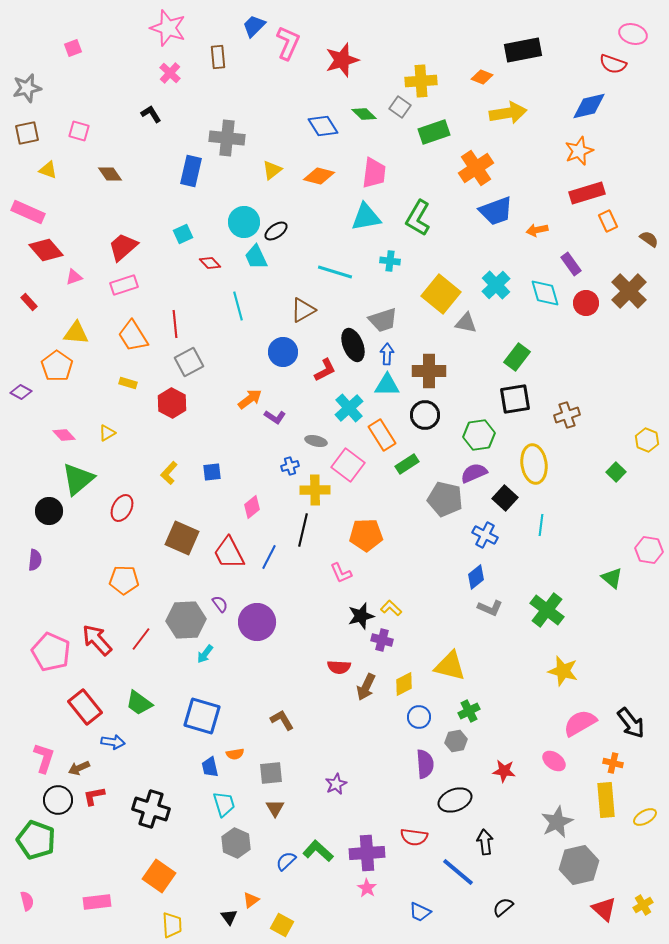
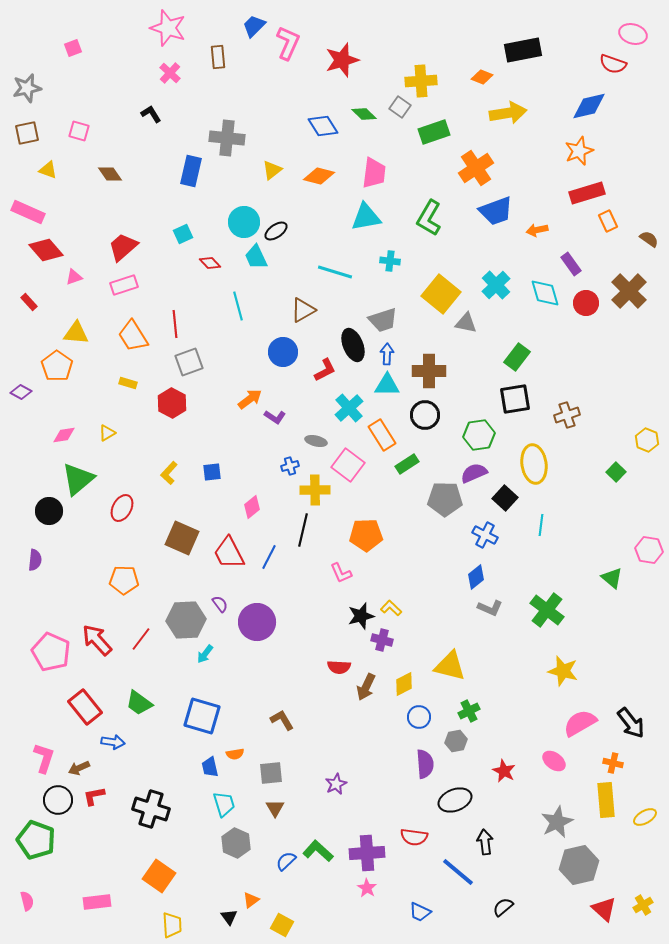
green L-shape at (418, 218): moved 11 px right
gray square at (189, 362): rotated 8 degrees clockwise
pink diamond at (64, 435): rotated 55 degrees counterclockwise
gray pentagon at (445, 499): rotated 12 degrees counterclockwise
red star at (504, 771): rotated 20 degrees clockwise
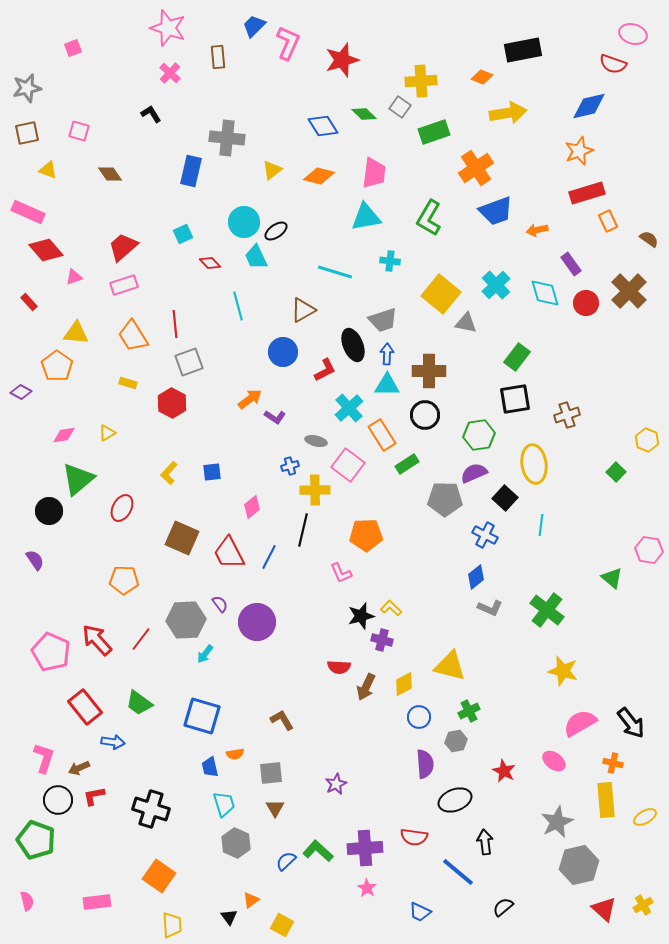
purple semicircle at (35, 560): rotated 40 degrees counterclockwise
purple cross at (367, 853): moved 2 px left, 5 px up
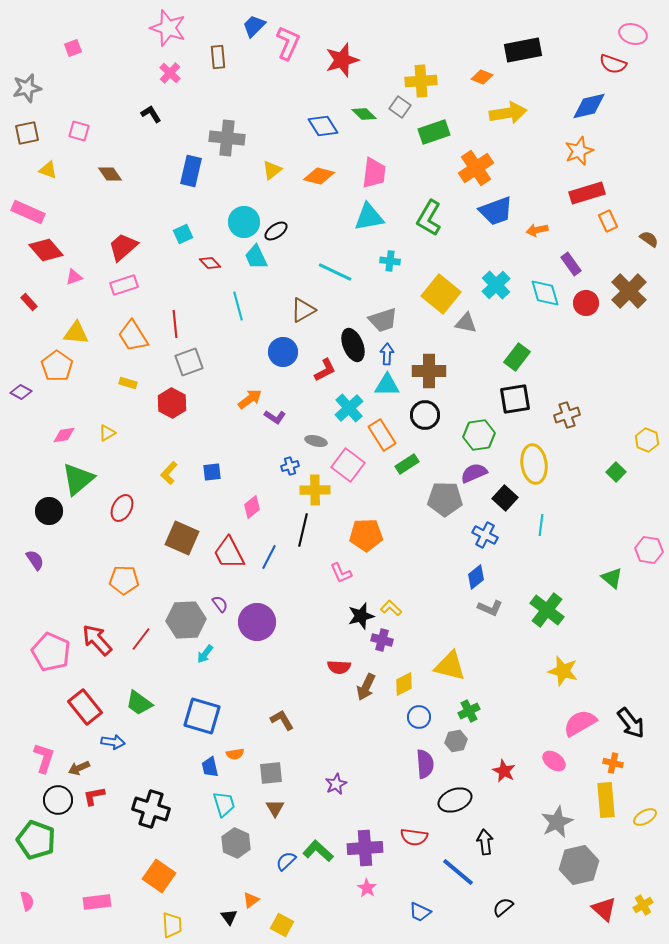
cyan triangle at (366, 217): moved 3 px right
cyan line at (335, 272): rotated 8 degrees clockwise
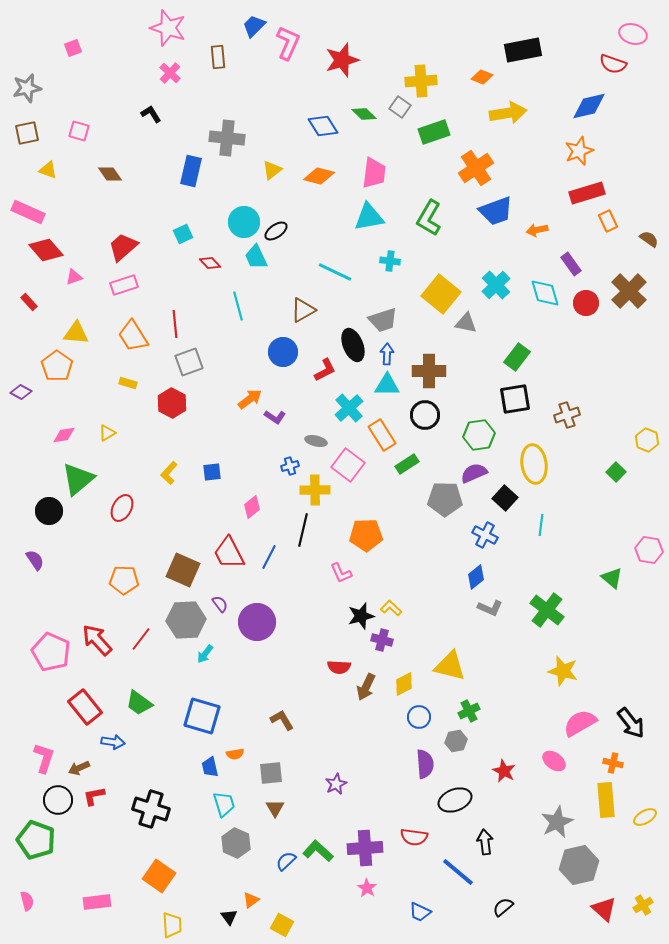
brown square at (182, 538): moved 1 px right, 32 px down
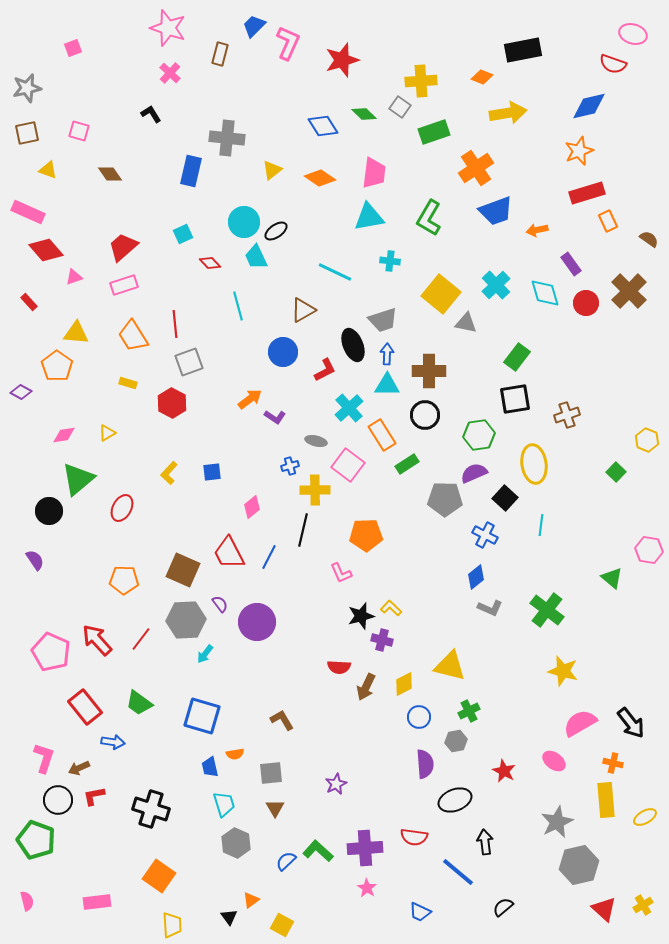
brown rectangle at (218, 57): moved 2 px right, 3 px up; rotated 20 degrees clockwise
orange diamond at (319, 176): moved 1 px right, 2 px down; rotated 20 degrees clockwise
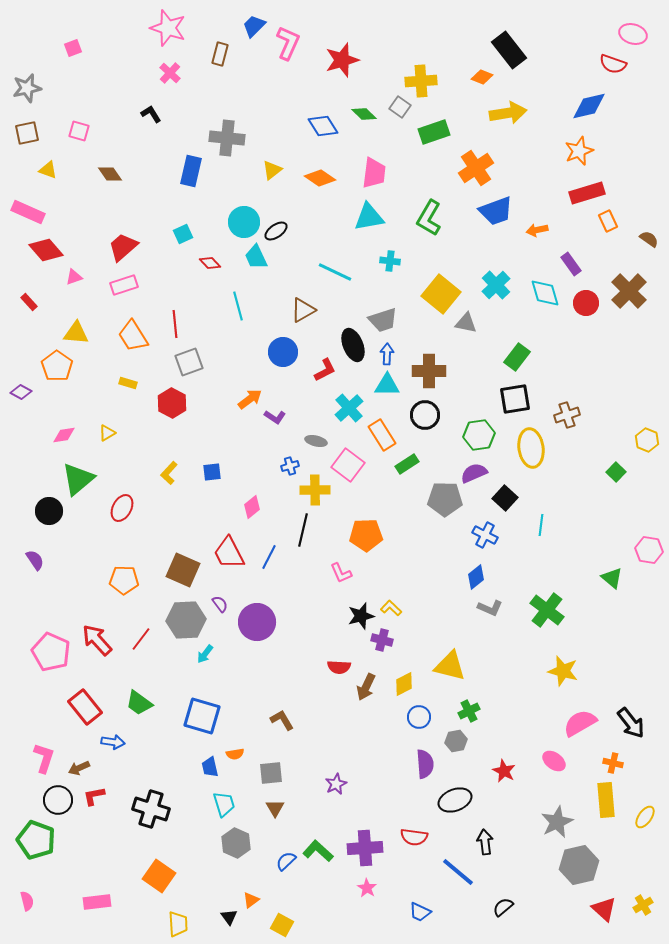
black rectangle at (523, 50): moved 14 px left; rotated 63 degrees clockwise
yellow ellipse at (534, 464): moved 3 px left, 16 px up
yellow ellipse at (645, 817): rotated 25 degrees counterclockwise
yellow trapezoid at (172, 925): moved 6 px right, 1 px up
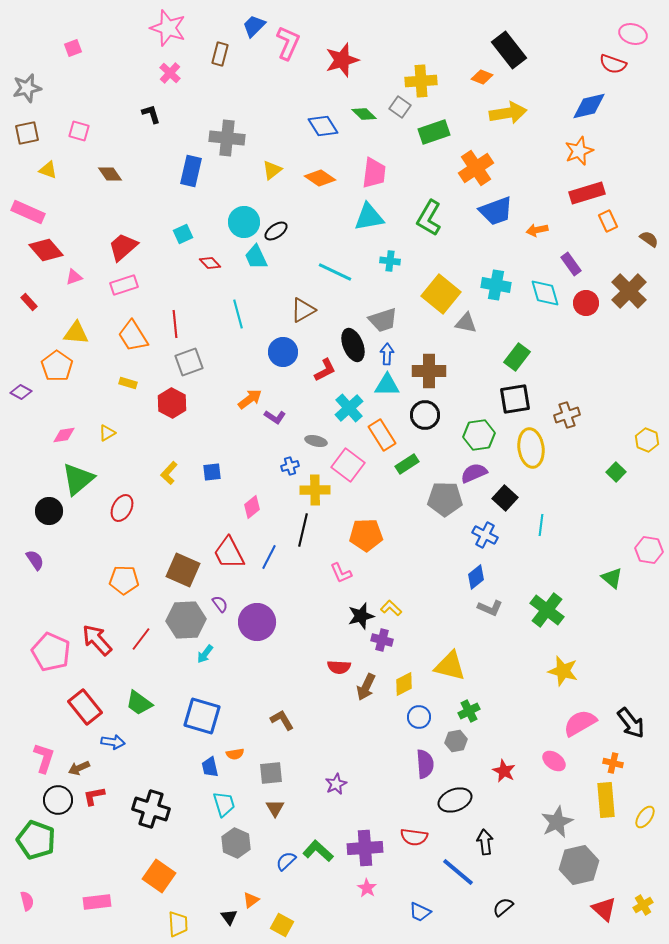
black L-shape at (151, 114): rotated 15 degrees clockwise
cyan cross at (496, 285): rotated 36 degrees counterclockwise
cyan line at (238, 306): moved 8 px down
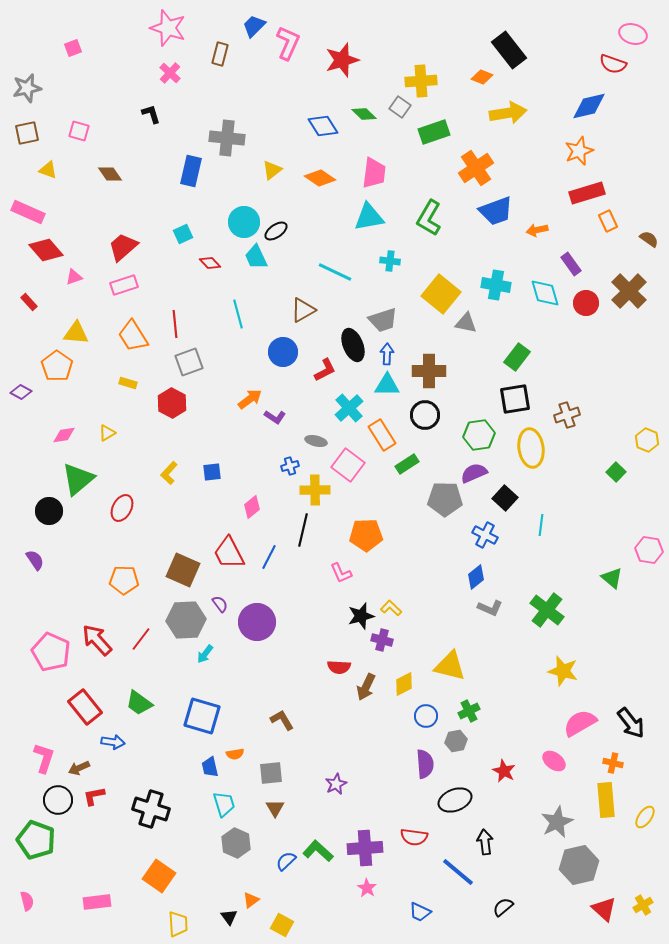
blue circle at (419, 717): moved 7 px right, 1 px up
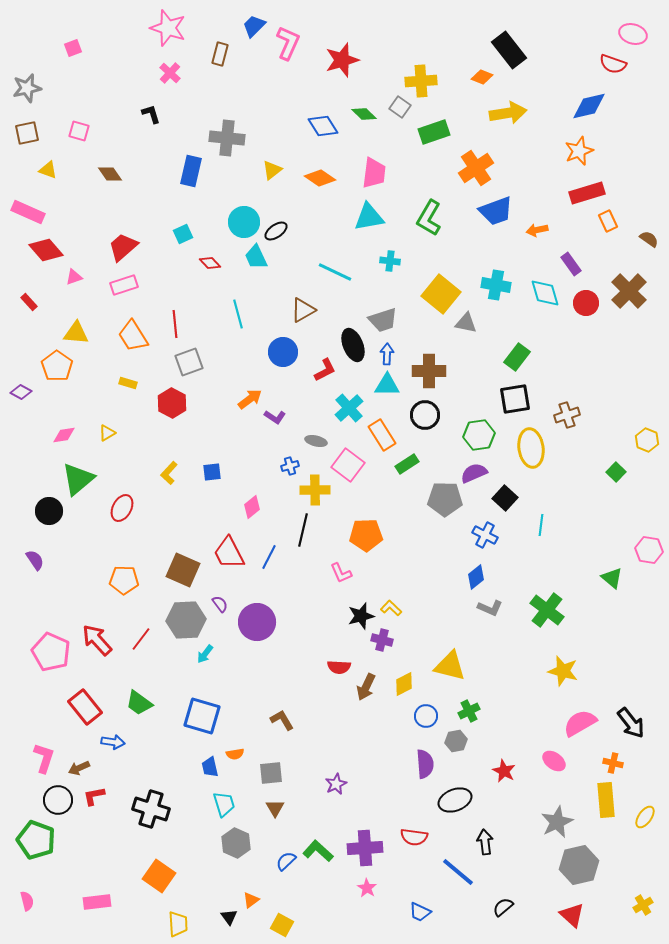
red triangle at (604, 909): moved 32 px left, 6 px down
